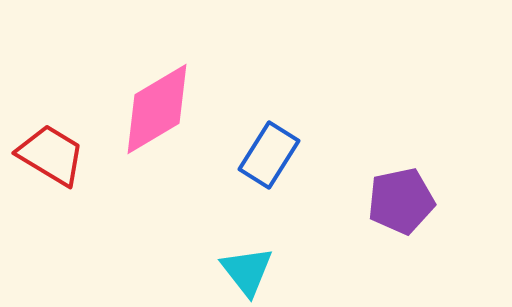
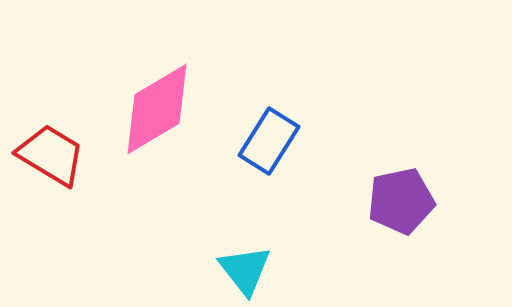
blue rectangle: moved 14 px up
cyan triangle: moved 2 px left, 1 px up
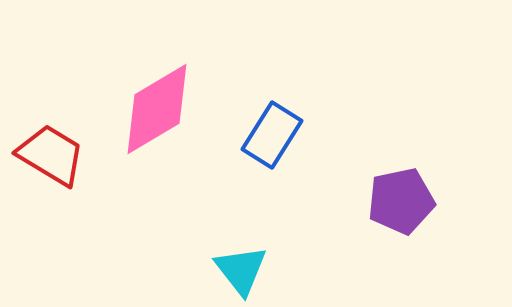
blue rectangle: moved 3 px right, 6 px up
cyan triangle: moved 4 px left
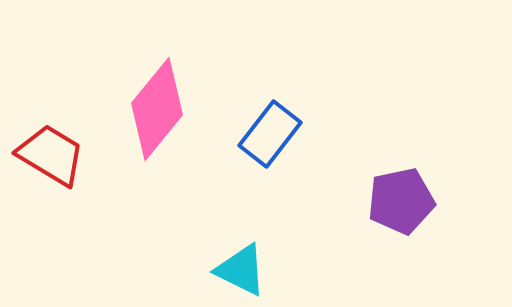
pink diamond: rotated 20 degrees counterclockwise
blue rectangle: moved 2 px left, 1 px up; rotated 6 degrees clockwise
cyan triangle: rotated 26 degrees counterclockwise
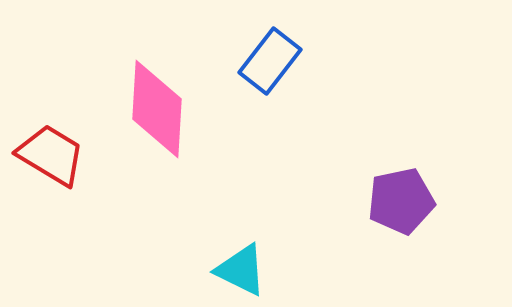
pink diamond: rotated 36 degrees counterclockwise
blue rectangle: moved 73 px up
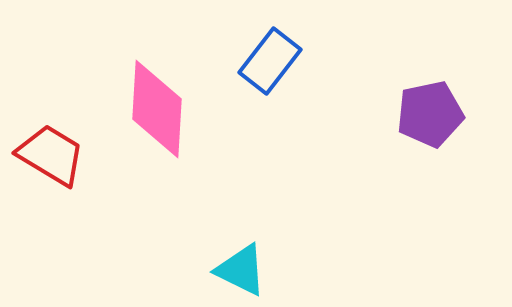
purple pentagon: moved 29 px right, 87 px up
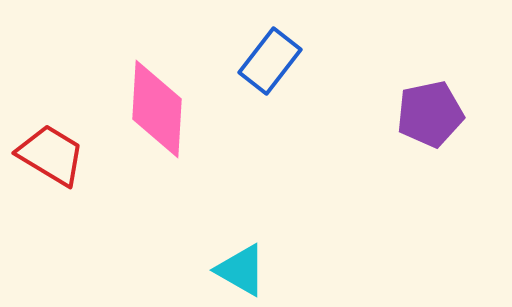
cyan triangle: rotated 4 degrees clockwise
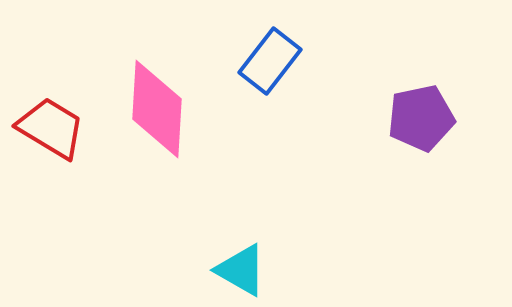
purple pentagon: moved 9 px left, 4 px down
red trapezoid: moved 27 px up
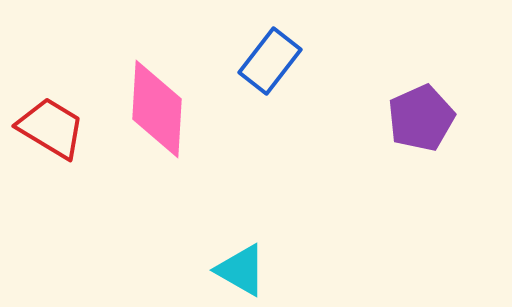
purple pentagon: rotated 12 degrees counterclockwise
